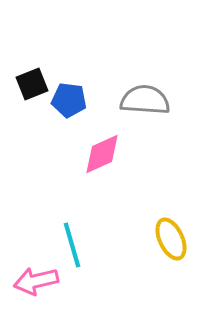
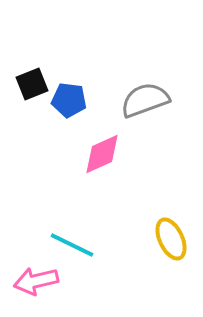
gray semicircle: rotated 24 degrees counterclockwise
cyan line: rotated 48 degrees counterclockwise
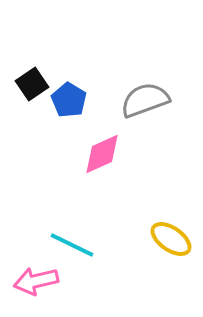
black square: rotated 12 degrees counterclockwise
blue pentagon: rotated 24 degrees clockwise
yellow ellipse: rotated 30 degrees counterclockwise
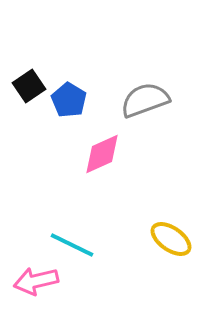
black square: moved 3 px left, 2 px down
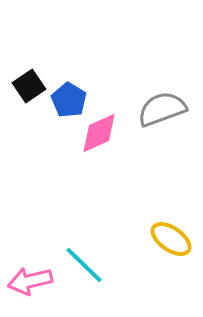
gray semicircle: moved 17 px right, 9 px down
pink diamond: moved 3 px left, 21 px up
cyan line: moved 12 px right, 20 px down; rotated 18 degrees clockwise
pink arrow: moved 6 px left
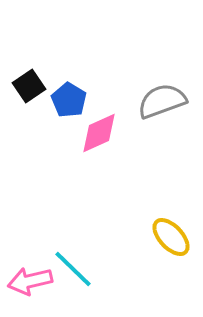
gray semicircle: moved 8 px up
yellow ellipse: moved 2 px up; rotated 12 degrees clockwise
cyan line: moved 11 px left, 4 px down
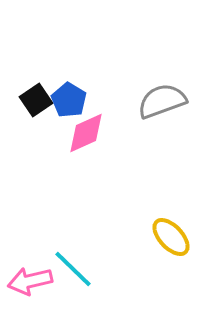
black square: moved 7 px right, 14 px down
pink diamond: moved 13 px left
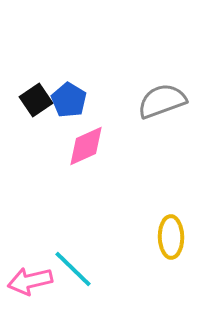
pink diamond: moved 13 px down
yellow ellipse: rotated 42 degrees clockwise
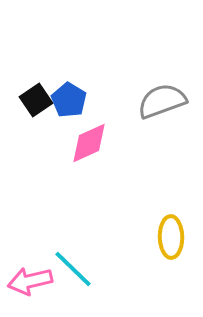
pink diamond: moved 3 px right, 3 px up
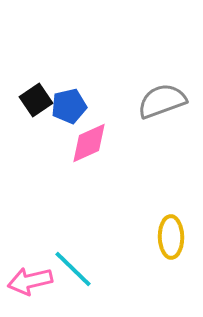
blue pentagon: moved 6 px down; rotated 28 degrees clockwise
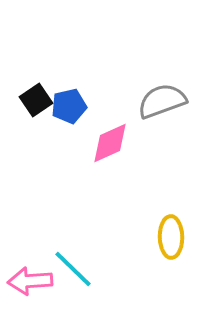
pink diamond: moved 21 px right
pink arrow: rotated 9 degrees clockwise
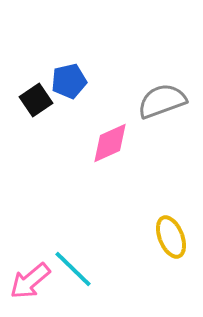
blue pentagon: moved 25 px up
yellow ellipse: rotated 21 degrees counterclockwise
pink arrow: rotated 36 degrees counterclockwise
